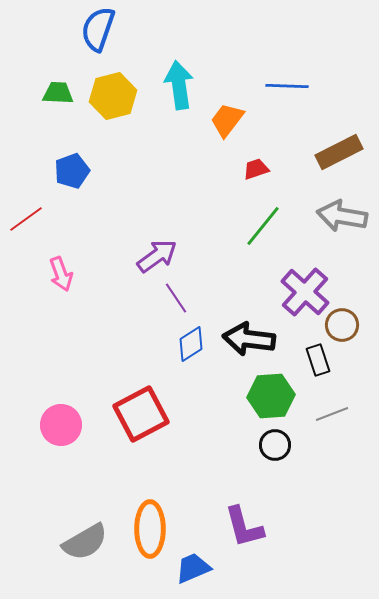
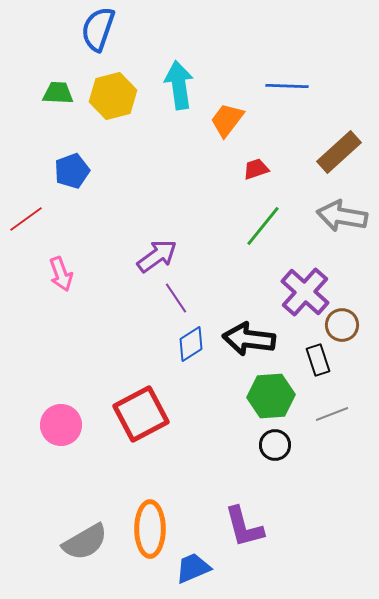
brown rectangle: rotated 15 degrees counterclockwise
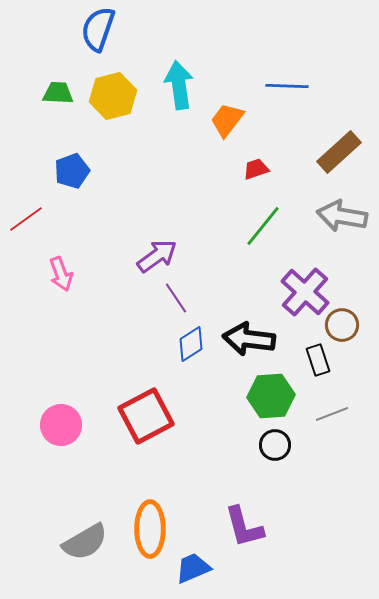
red square: moved 5 px right, 2 px down
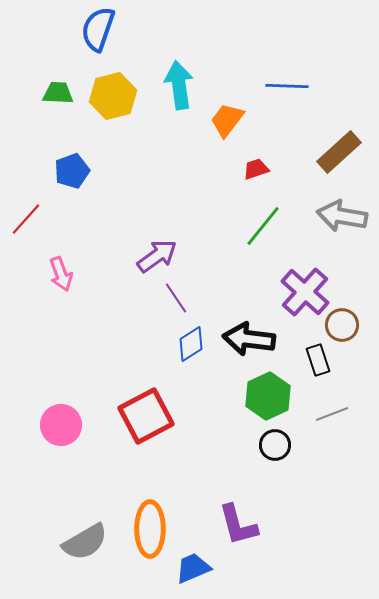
red line: rotated 12 degrees counterclockwise
green hexagon: moved 3 px left; rotated 21 degrees counterclockwise
purple L-shape: moved 6 px left, 2 px up
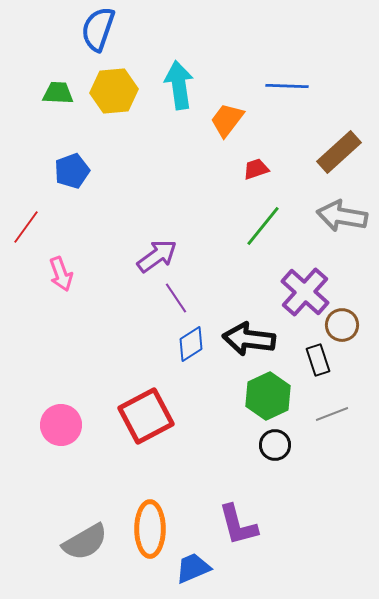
yellow hexagon: moved 1 px right, 5 px up; rotated 9 degrees clockwise
red line: moved 8 px down; rotated 6 degrees counterclockwise
